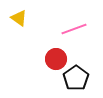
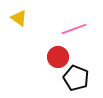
red circle: moved 2 px right, 2 px up
black pentagon: rotated 15 degrees counterclockwise
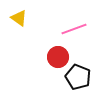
black pentagon: moved 2 px right, 1 px up
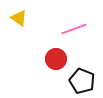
red circle: moved 2 px left, 2 px down
black pentagon: moved 4 px right, 4 px down
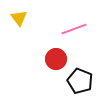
yellow triangle: rotated 18 degrees clockwise
black pentagon: moved 2 px left
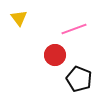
red circle: moved 1 px left, 4 px up
black pentagon: moved 1 px left, 2 px up
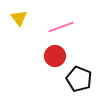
pink line: moved 13 px left, 2 px up
red circle: moved 1 px down
